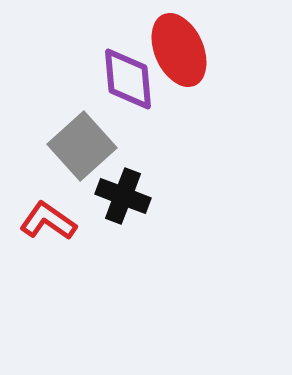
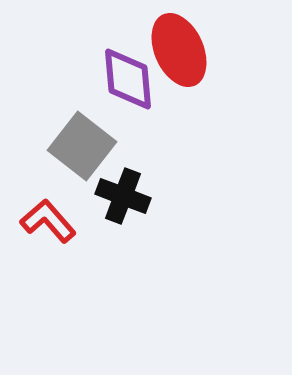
gray square: rotated 10 degrees counterclockwise
red L-shape: rotated 14 degrees clockwise
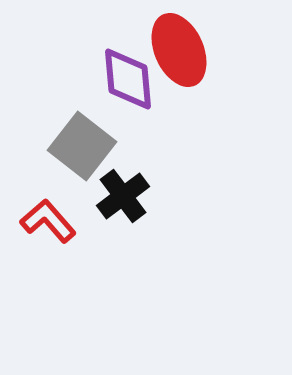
black cross: rotated 32 degrees clockwise
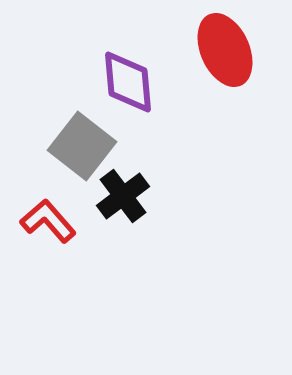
red ellipse: moved 46 px right
purple diamond: moved 3 px down
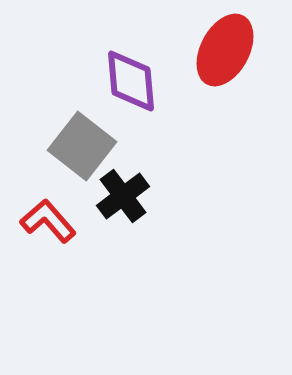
red ellipse: rotated 52 degrees clockwise
purple diamond: moved 3 px right, 1 px up
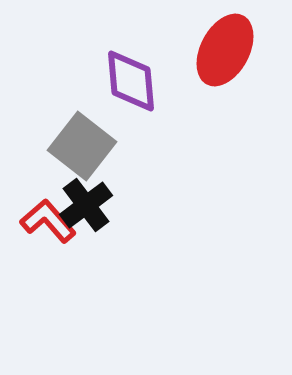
black cross: moved 37 px left, 9 px down
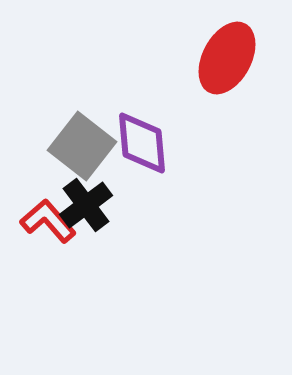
red ellipse: moved 2 px right, 8 px down
purple diamond: moved 11 px right, 62 px down
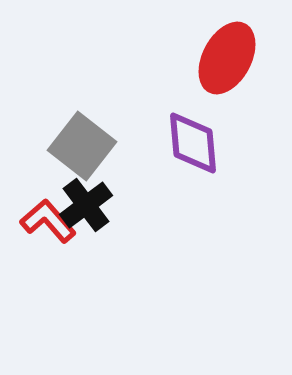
purple diamond: moved 51 px right
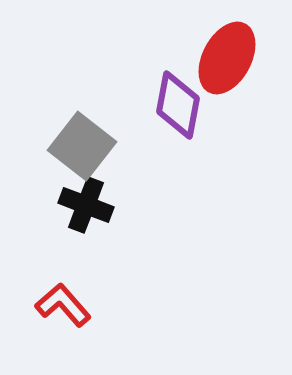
purple diamond: moved 15 px left, 38 px up; rotated 16 degrees clockwise
black cross: rotated 32 degrees counterclockwise
red L-shape: moved 15 px right, 84 px down
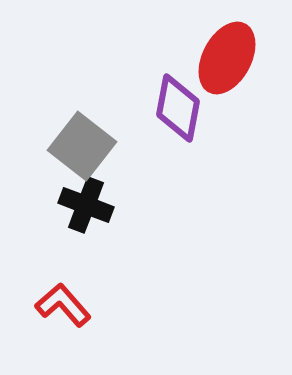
purple diamond: moved 3 px down
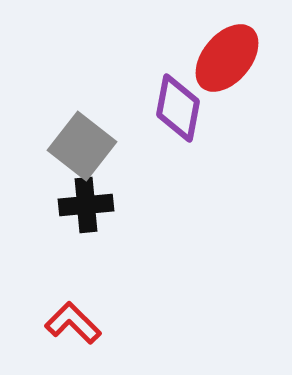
red ellipse: rotated 12 degrees clockwise
black cross: rotated 26 degrees counterclockwise
red L-shape: moved 10 px right, 18 px down; rotated 4 degrees counterclockwise
